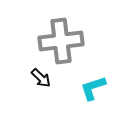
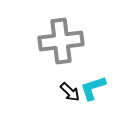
black arrow: moved 29 px right, 14 px down
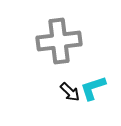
gray cross: moved 2 px left
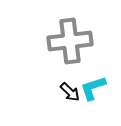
gray cross: moved 11 px right
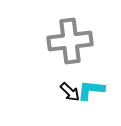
cyan L-shape: moved 2 px left, 2 px down; rotated 24 degrees clockwise
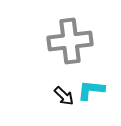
black arrow: moved 6 px left, 4 px down
